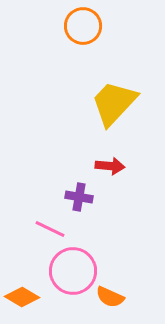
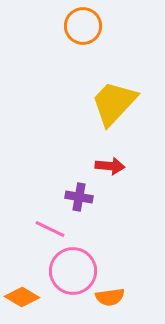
orange semicircle: rotated 32 degrees counterclockwise
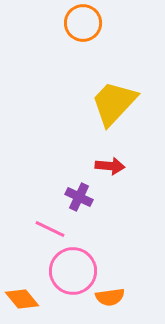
orange circle: moved 3 px up
purple cross: rotated 16 degrees clockwise
orange diamond: moved 2 px down; rotated 20 degrees clockwise
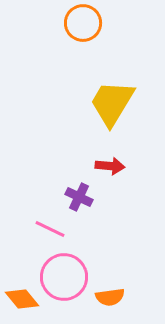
yellow trapezoid: moved 2 px left; rotated 12 degrees counterclockwise
pink circle: moved 9 px left, 6 px down
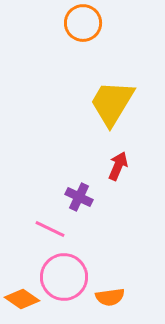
red arrow: moved 8 px right; rotated 72 degrees counterclockwise
orange diamond: rotated 16 degrees counterclockwise
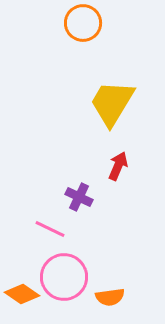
orange diamond: moved 5 px up
